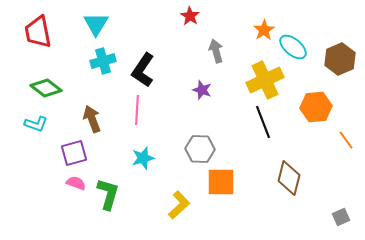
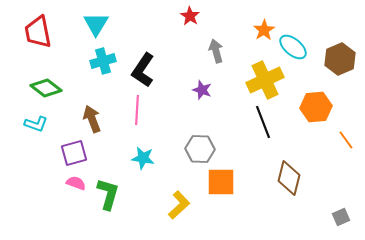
cyan star: rotated 25 degrees clockwise
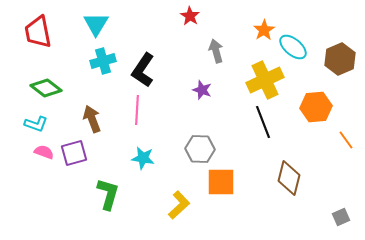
pink semicircle: moved 32 px left, 31 px up
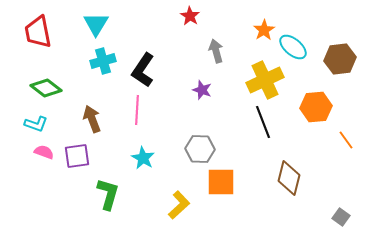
brown hexagon: rotated 16 degrees clockwise
purple square: moved 3 px right, 3 px down; rotated 8 degrees clockwise
cyan star: rotated 20 degrees clockwise
gray square: rotated 30 degrees counterclockwise
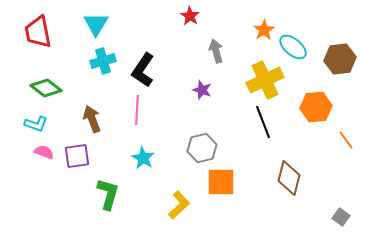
gray hexagon: moved 2 px right, 1 px up; rotated 16 degrees counterclockwise
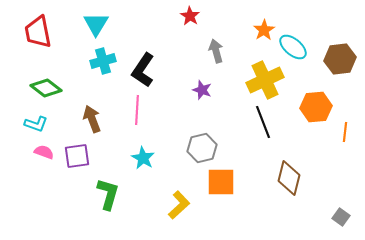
orange line: moved 1 px left, 8 px up; rotated 42 degrees clockwise
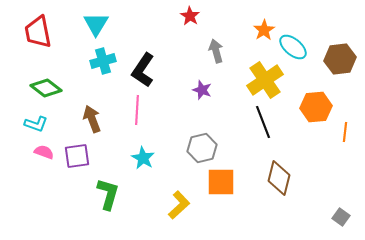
yellow cross: rotated 9 degrees counterclockwise
brown diamond: moved 10 px left
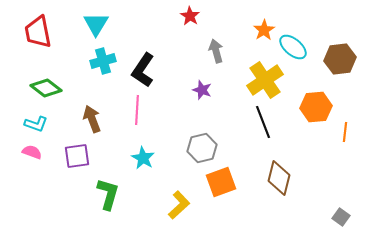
pink semicircle: moved 12 px left
orange square: rotated 20 degrees counterclockwise
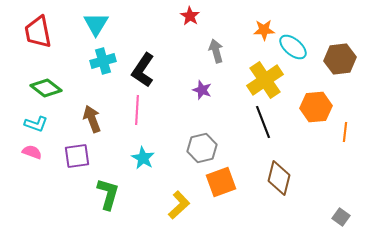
orange star: rotated 30 degrees clockwise
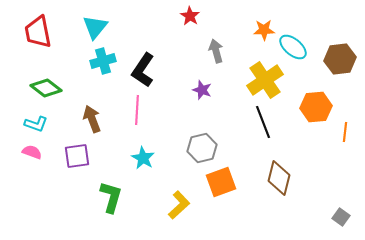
cyan triangle: moved 1 px left, 3 px down; rotated 8 degrees clockwise
green L-shape: moved 3 px right, 3 px down
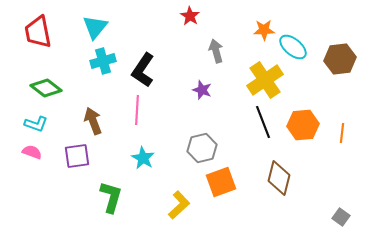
orange hexagon: moved 13 px left, 18 px down
brown arrow: moved 1 px right, 2 px down
orange line: moved 3 px left, 1 px down
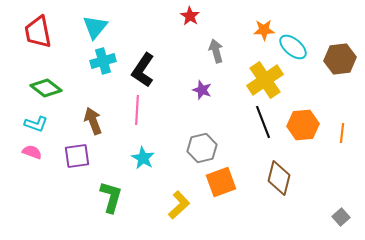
gray square: rotated 12 degrees clockwise
